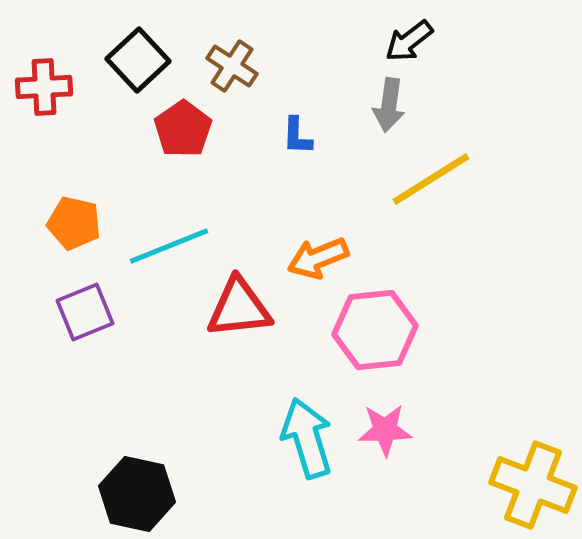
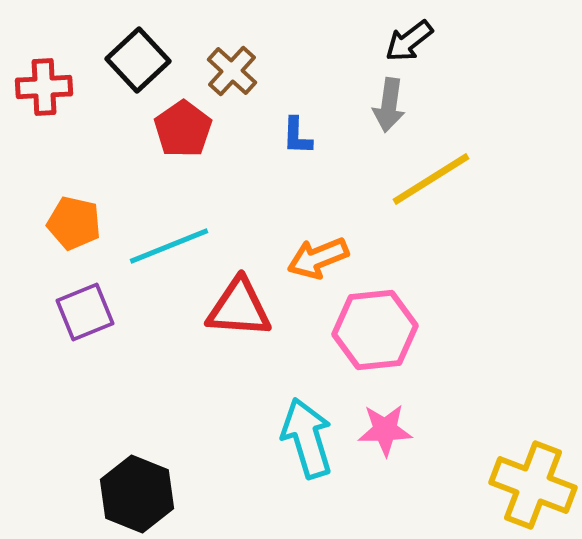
brown cross: moved 5 px down; rotated 9 degrees clockwise
red triangle: rotated 10 degrees clockwise
black hexagon: rotated 10 degrees clockwise
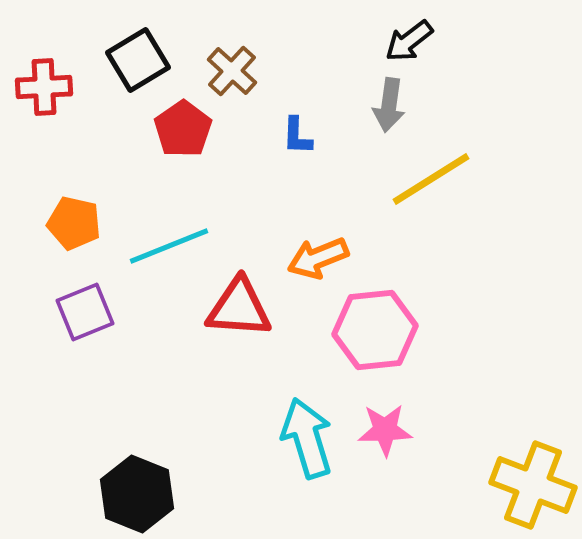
black square: rotated 12 degrees clockwise
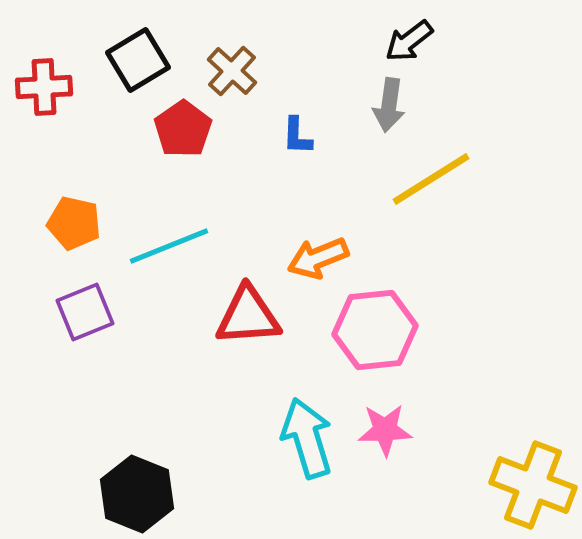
red triangle: moved 9 px right, 8 px down; rotated 8 degrees counterclockwise
